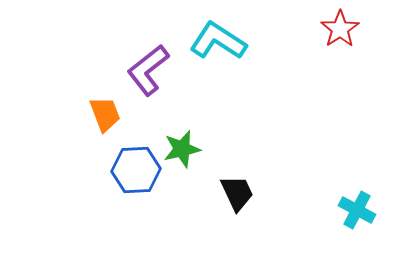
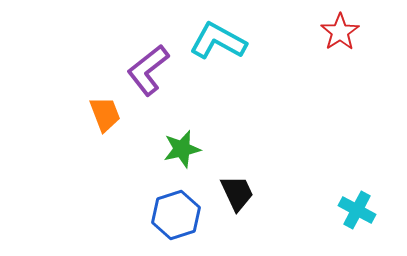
red star: moved 3 px down
cyan L-shape: rotated 4 degrees counterclockwise
blue hexagon: moved 40 px right, 45 px down; rotated 15 degrees counterclockwise
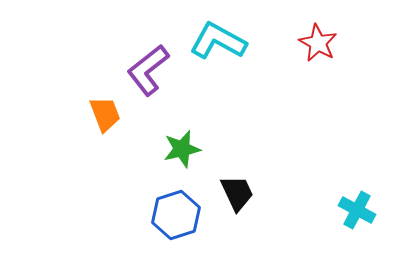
red star: moved 22 px left, 11 px down; rotated 9 degrees counterclockwise
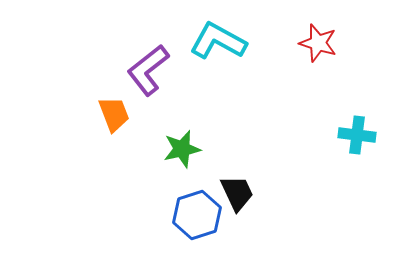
red star: rotated 12 degrees counterclockwise
orange trapezoid: moved 9 px right
cyan cross: moved 75 px up; rotated 21 degrees counterclockwise
blue hexagon: moved 21 px right
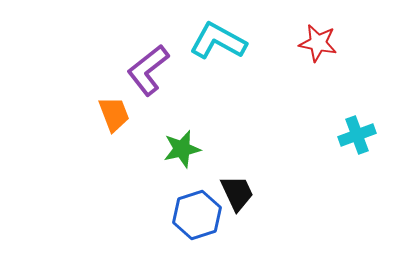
red star: rotated 6 degrees counterclockwise
cyan cross: rotated 27 degrees counterclockwise
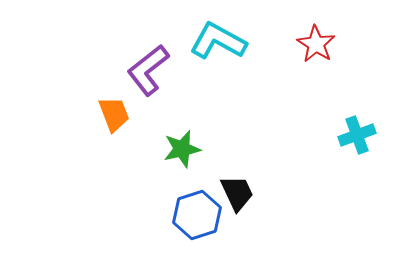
red star: moved 2 px left, 1 px down; rotated 21 degrees clockwise
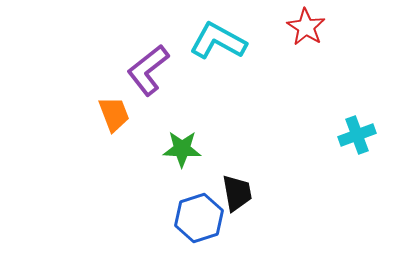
red star: moved 10 px left, 17 px up
green star: rotated 15 degrees clockwise
black trapezoid: rotated 15 degrees clockwise
blue hexagon: moved 2 px right, 3 px down
